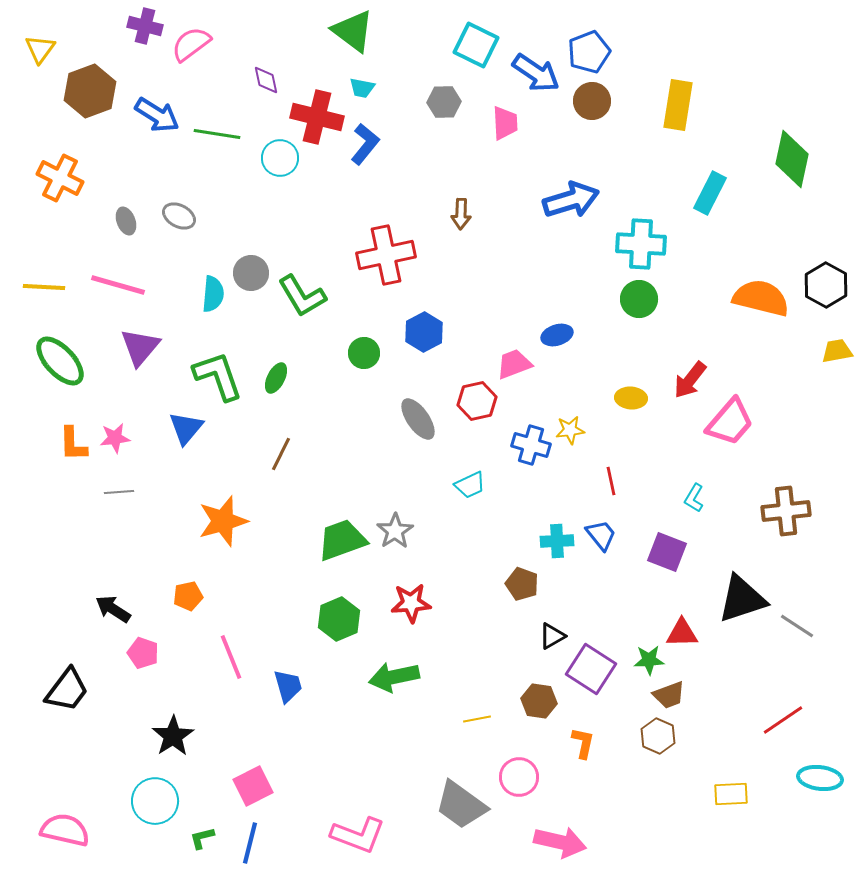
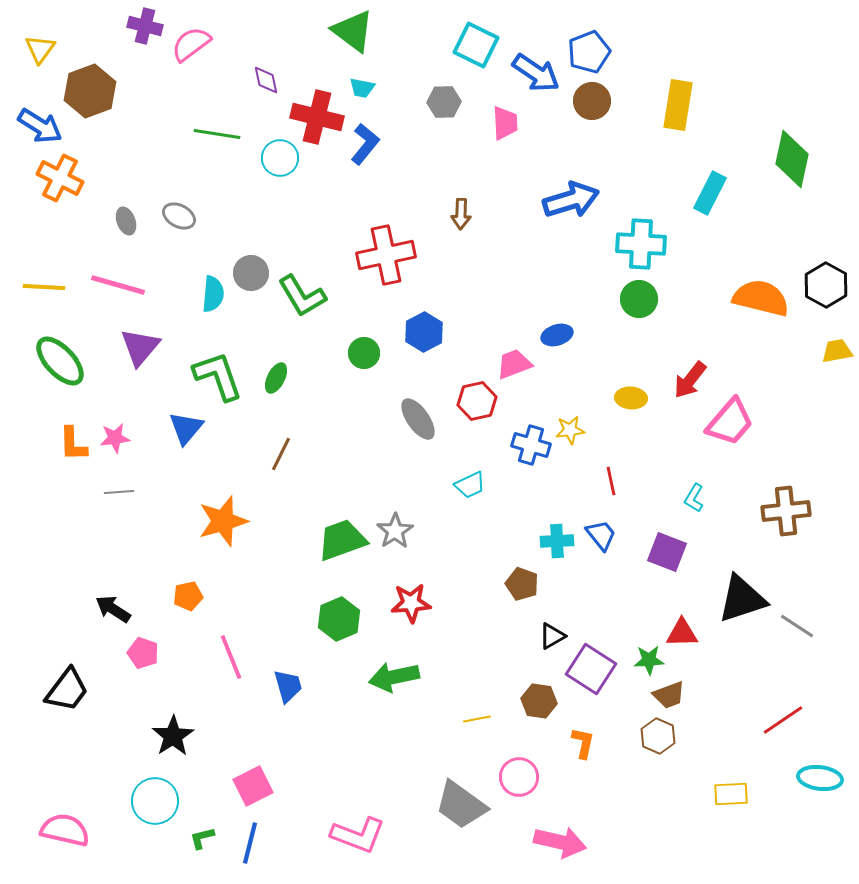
blue arrow at (157, 115): moved 117 px left, 11 px down
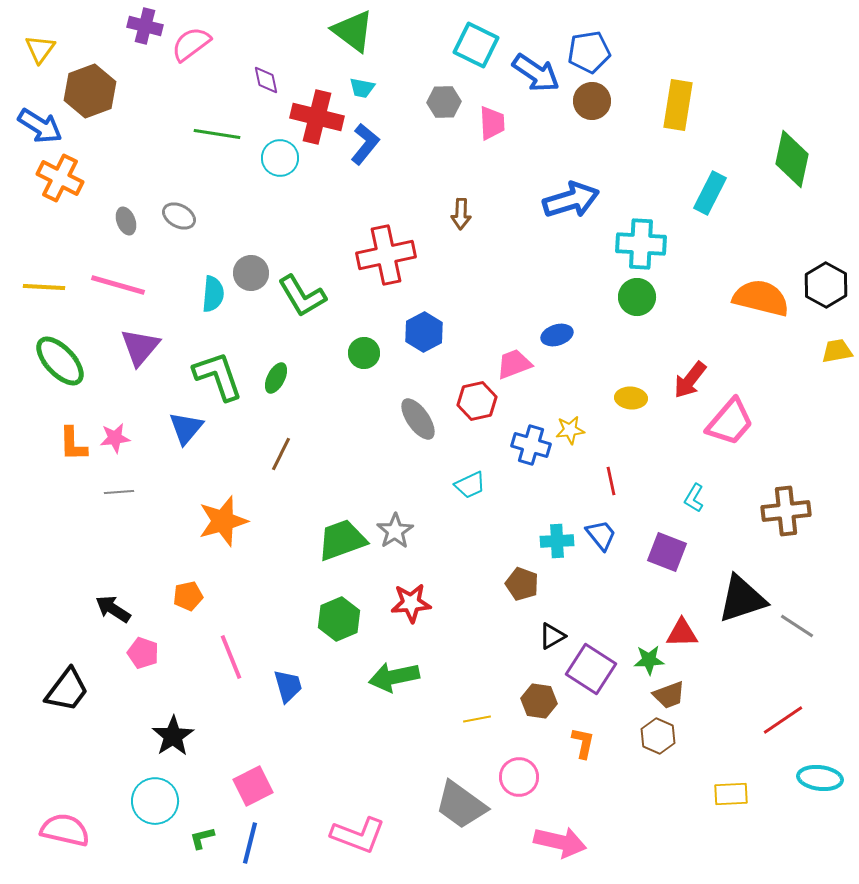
blue pentagon at (589, 52): rotated 12 degrees clockwise
pink trapezoid at (505, 123): moved 13 px left
green circle at (639, 299): moved 2 px left, 2 px up
